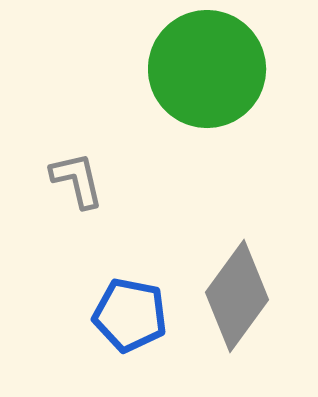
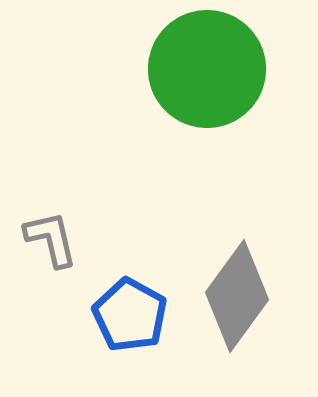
gray L-shape: moved 26 px left, 59 px down
blue pentagon: rotated 18 degrees clockwise
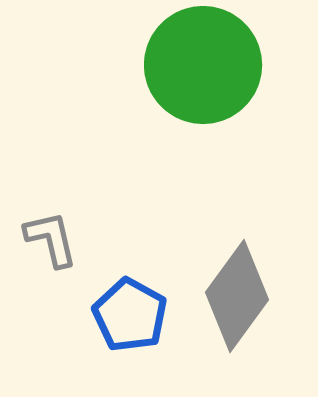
green circle: moved 4 px left, 4 px up
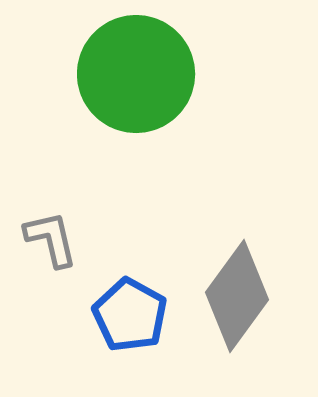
green circle: moved 67 px left, 9 px down
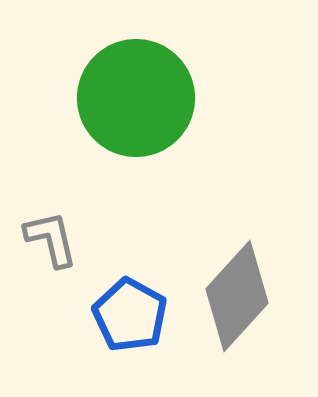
green circle: moved 24 px down
gray diamond: rotated 6 degrees clockwise
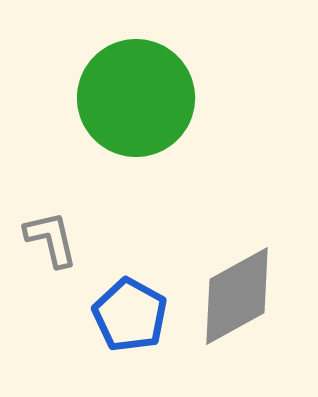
gray diamond: rotated 19 degrees clockwise
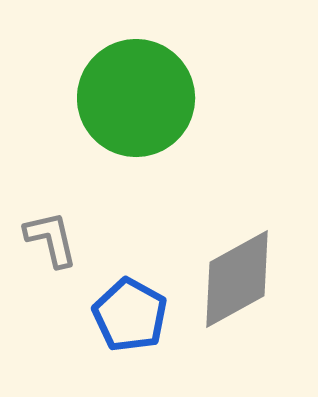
gray diamond: moved 17 px up
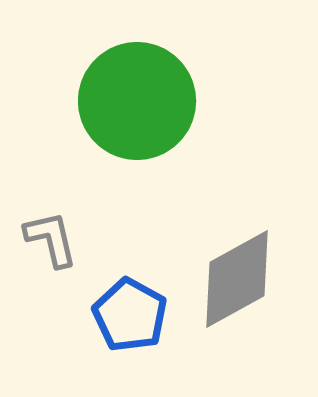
green circle: moved 1 px right, 3 px down
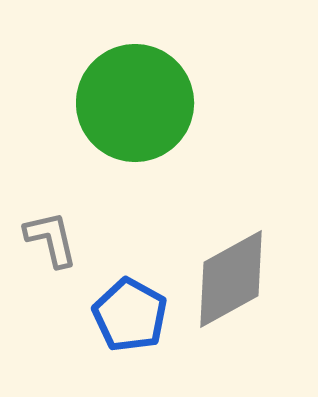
green circle: moved 2 px left, 2 px down
gray diamond: moved 6 px left
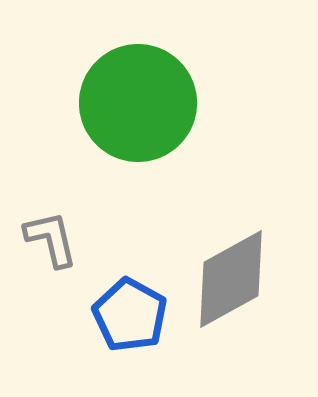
green circle: moved 3 px right
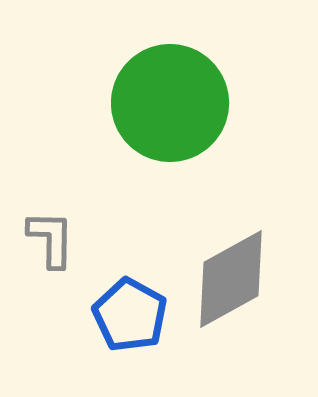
green circle: moved 32 px right
gray L-shape: rotated 14 degrees clockwise
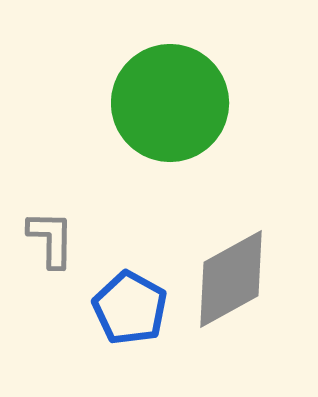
blue pentagon: moved 7 px up
